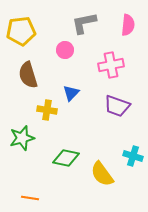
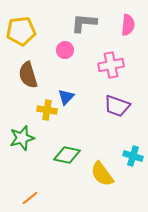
gray L-shape: rotated 16 degrees clockwise
blue triangle: moved 5 px left, 4 px down
green diamond: moved 1 px right, 3 px up
orange line: rotated 48 degrees counterclockwise
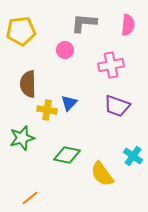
brown semicircle: moved 9 px down; rotated 16 degrees clockwise
blue triangle: moved 3 px right, 6 px down
cyan cross: rotated 18 degrees clockwise
